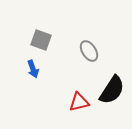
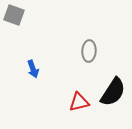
gray square: moved 27 px left, 25 px up
gray ellipse: rotated 35 degrees clockwise
black semicircle: moved 1 px right, 2 px down
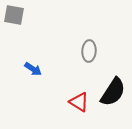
gray square: rotated 10 degrees counterclockwise
blue arrow: rotated 36 degrees counterclockwise
red triangle: rotated 45 degrees clockwise
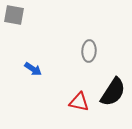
red triangle: rotated 20 degrees counterclockwise
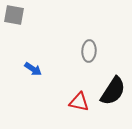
black semicircle: moved 1 px up
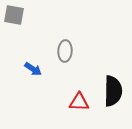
gray ellipse: moved 24 px left
black semicircle: rotated 32 degrees counterclockwise
red triangle: rotated 10 degrees counterclockwise
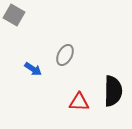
gray square: rotated 20 degrees clockwise
gray ellipse: moved 4 px down; rotated 25 degrees clockwise
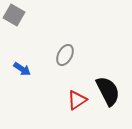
blue arrow: moved 11 px left
black semicircle: moved 5 px left; rotated 28 degrees counterclockwise
red triangle: moved 2 px left, 2 px up; rotated 35 degrees counterclockwise
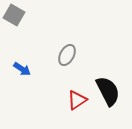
gray ellipse: moved 2 px right
